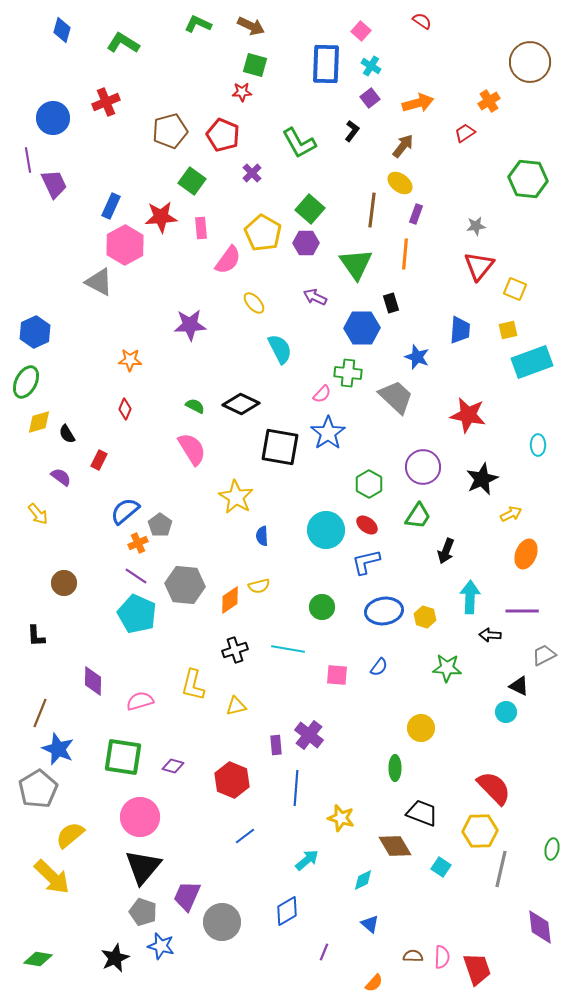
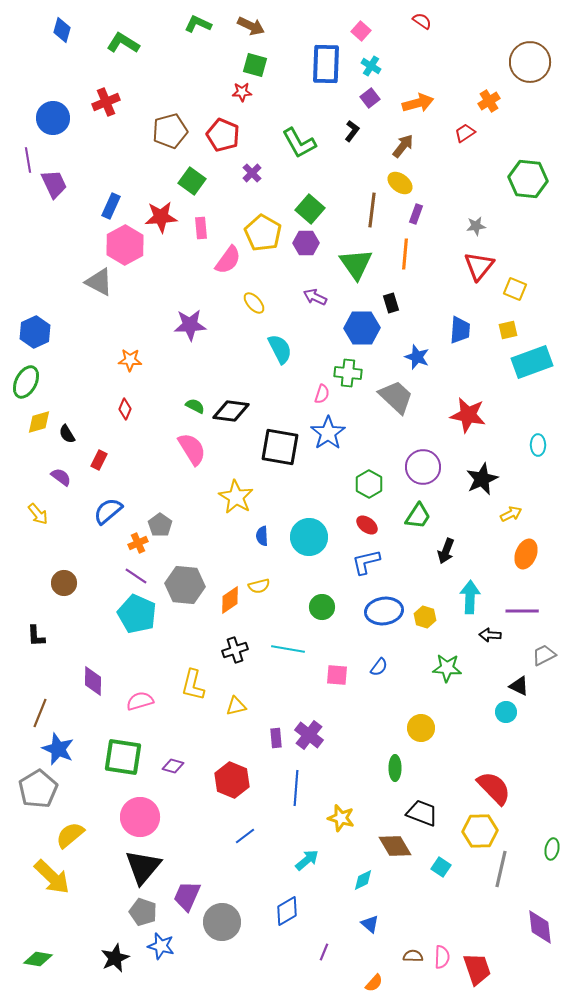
pink semicircle at (322, 394): rotated 24 degrees counterclockwise
black diamond at (241, 404): moved 10 px left, 7 px down; rotated 18 degrees counterclockwise
blue semicircle at (125, 511): moved 17 px left
cyan circle at (326, 530): moved 17 px left, 7 px down
purple rectangle at (276, 745): moved 7 px up
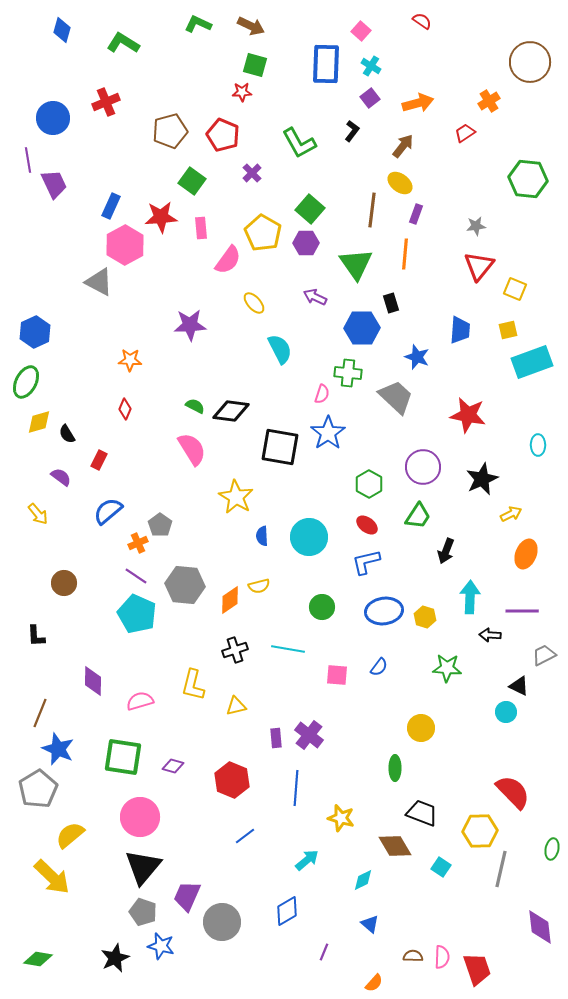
red semicircle at (494, 788): moved 19 px right, 4 px down
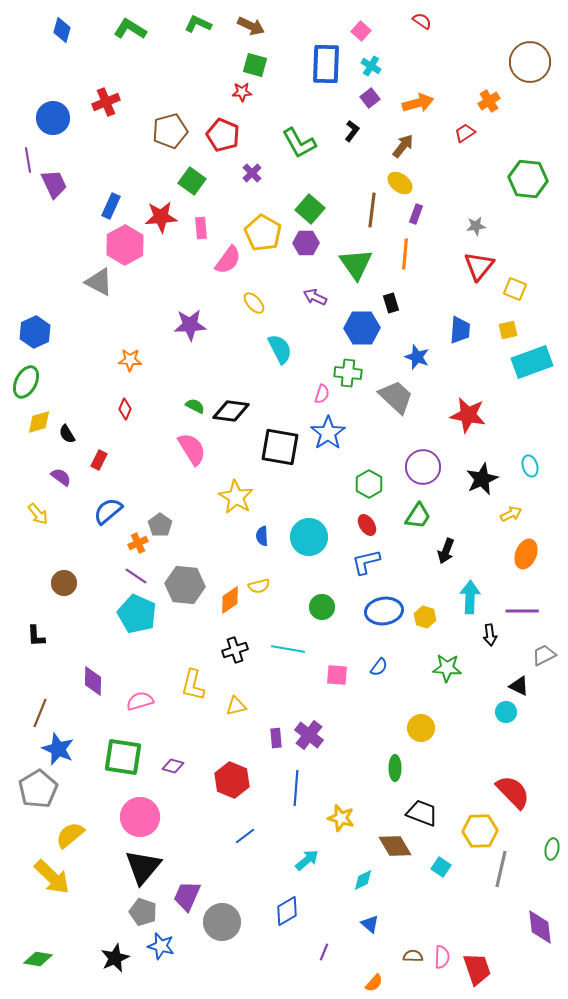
green L-shape at (123, 43): moved 7 px right, 14 px up
cyan ellipse at (538, 445): moved 8 px left, 21 px down; rotated 15 degrees counterclockwise
red ellipse at (367, 525): rotated 20 degrees clockwise
black arrow at (490, 635): rotated 100 degrees counterclockwise
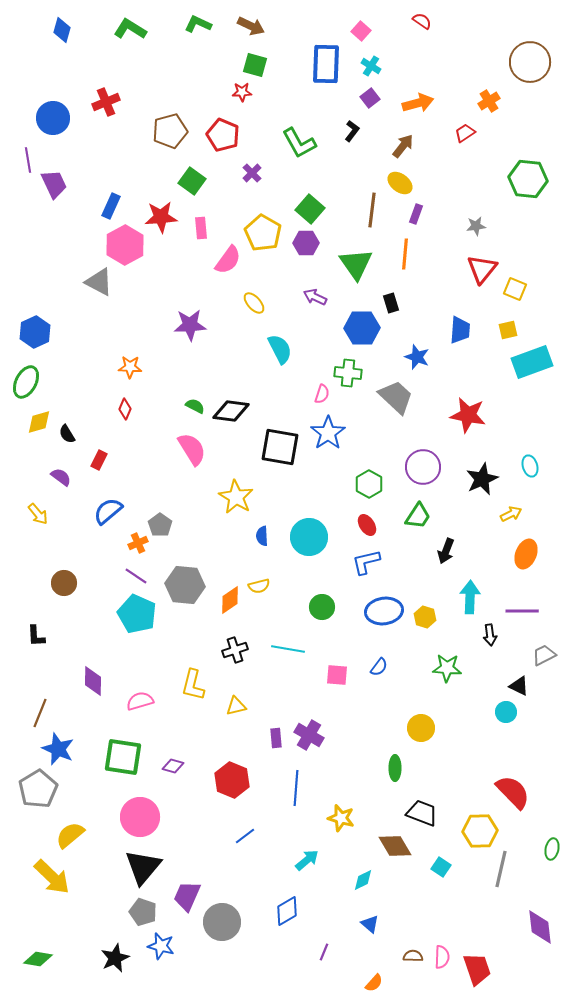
red triangle at (479, 266): moved 3 px right, 3 px down
orange star at (130, 360): moved 7 px down
purple cross at (309, 735): rotated 8 degrees counterclockwise
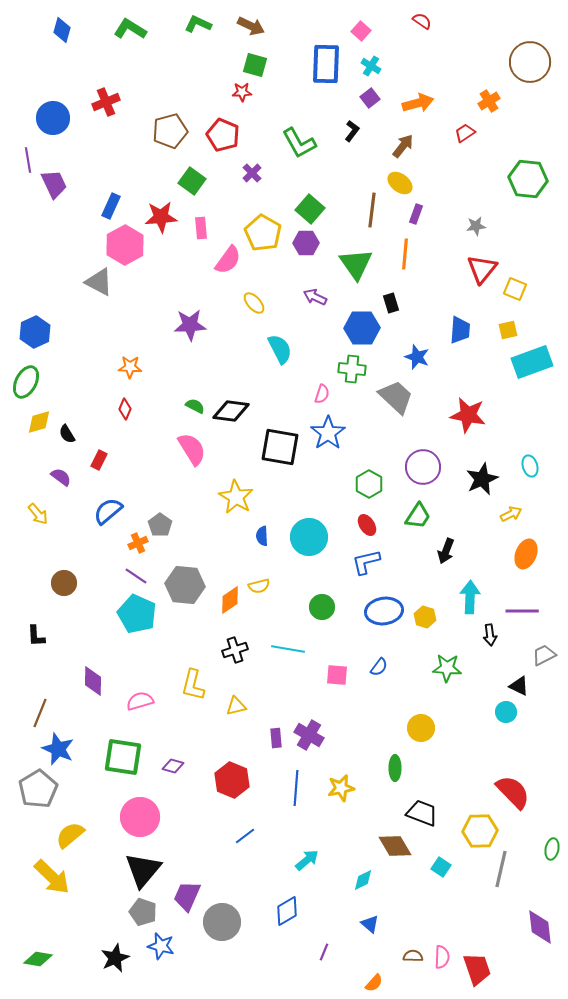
green cross at (348, 373): moved 4 px right, 4 px up
yellow star at (341, 818): moved 30 px up; rotated 28 degrees counterclockwise
black triangle at (143, 867): moved 3 px down
